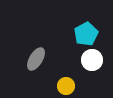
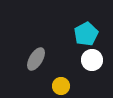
yellow circle: moved 5 px left
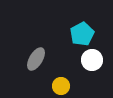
cyan pentagon: moved 4 px left
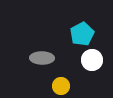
gray ellipse: moved 6 px right, 1 px up; rotated 60 degrees clockwise
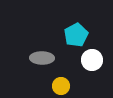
cyan pentagon: moved 6 px left, 1 px down
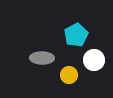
white circle: moved 2 px right
yellow circle: moved 8 px right, 11 px up
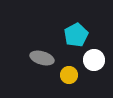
gray ellipse: rotated 15 degrees clockwise
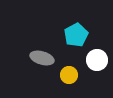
white circle: moved 3 px right
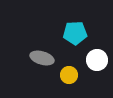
cyan pentagon: moved 1 px left, 2 px up; rotated 25 degrees clockwise
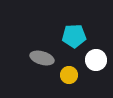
cyan pentagon: moved 1 px left, 3 px down
white circle: moved 1 px left
